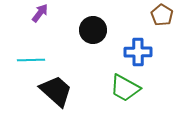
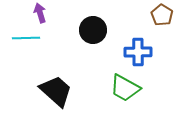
purple arrow: rotated 54 degrees counterclockwise
cyan line: moved 5 px left, 22 px up
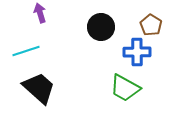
brown pentagon: moved 11 px left, 10 px down
black circle: moved 8 px right, 3 px up
cyan line: moved 13 px down; rotated 16 degrees counterclockwise
blue cross: moved 1 px left
black trapezoid: moved 17 px left, 3 px up
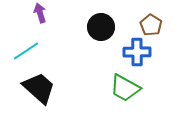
cyan line: rotated 16 degrees counterclockwise
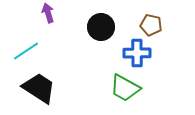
purple arrow: moved 8 px right
brown pentagon: rotated 20 degrees counterclockwise
blue cross: moved 1 px down
black trapezoid: rotated 9 degrees counterclockwise
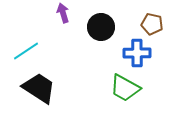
purple arrow: moved 15 px right
brown pentagon: moved 1 px right, 1 px up
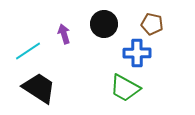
purple arrow: moved 1 px right, 21 px down
black circle: moved 3 px right, 3 px up
cyan line: moved 2 px right
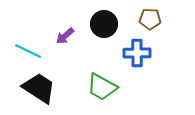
brown pentagon: moved 2 px left, 5 px up; rotated 10 degrees counterclockwise
purple arrow: moved 1 px right, 2 px down; rotated 114 degrees counterclockwise
cyan line: rotated 60 degrees clockwise
green trapezoid: moved 23 px left, 1 px up
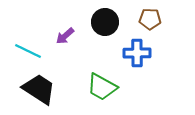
black circle: moved 1 px right, 2 px up
black trapezoid: moved 1 px down
